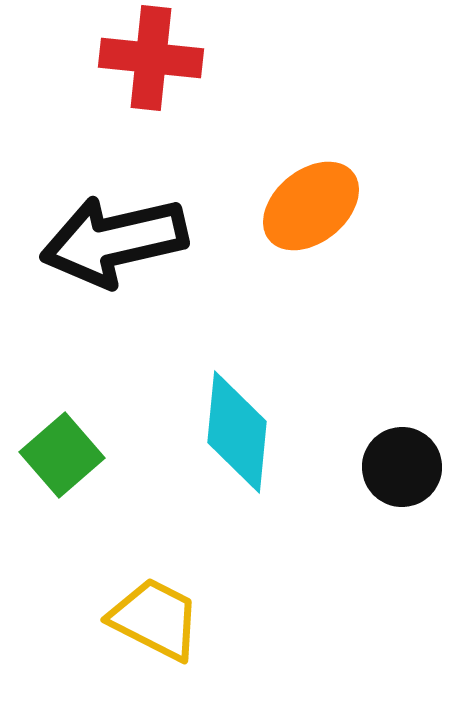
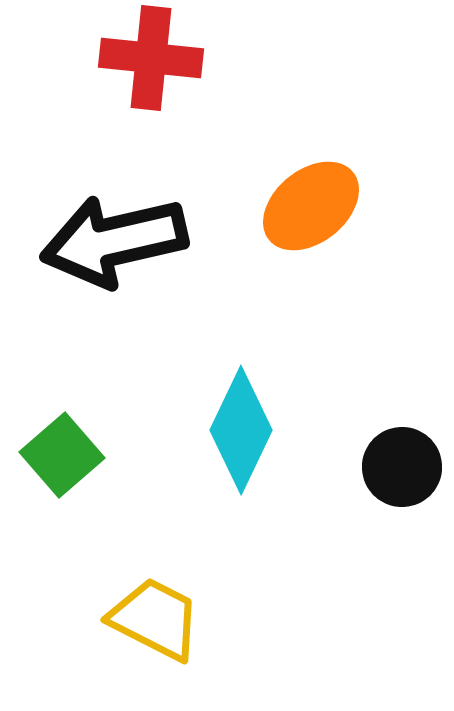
cyan diamond: moved 4 px right, 2 px up; rotated 20 degrees clockwise
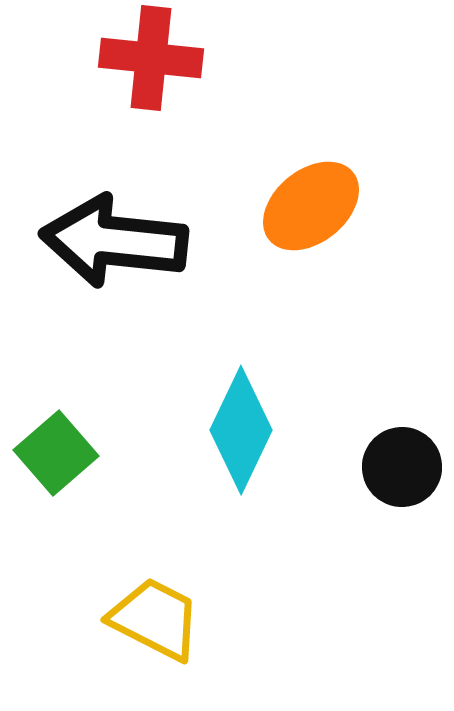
black arrow: rotated 19 degrees clockwise
green square: moved 6 px left, 2 px up
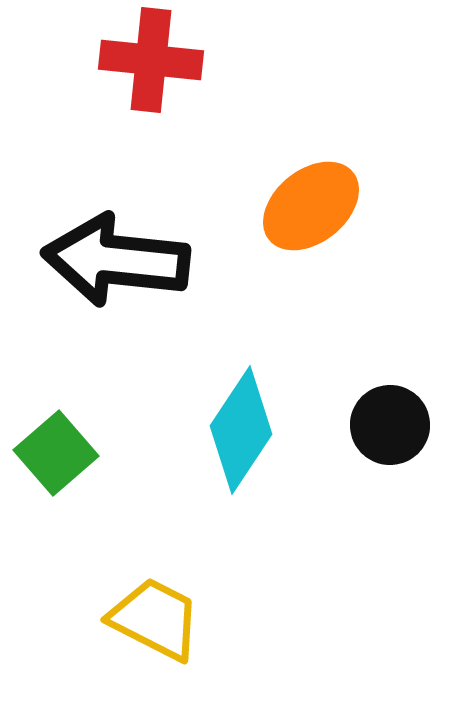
red cross: moved 2 px down
black arrow: moved 2 px right, 19 px down
cyan diamond: rotated 8 degrees clockwise
black circle: moved 12 px left, 42 px up
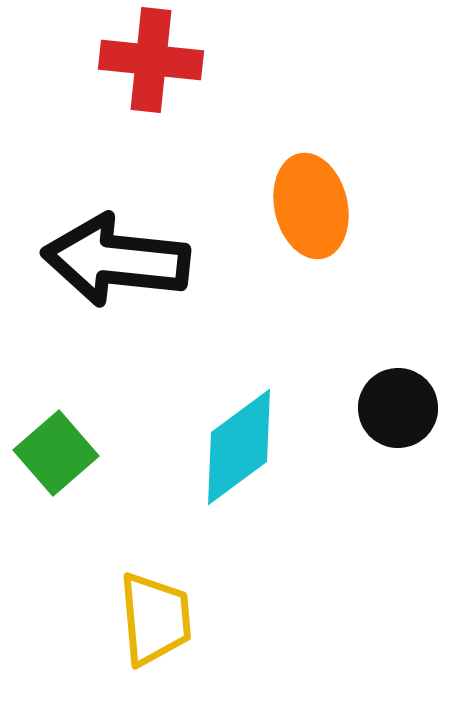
orange ellipse: rotated 64 degrees counterclockwise
black circle: moved 8 px right, 17 px up
cyan diamond: moved 2 px left, 17 px down; rotated 20 degrees clockwise
yellow trapezoid: rotated 58 degrees clockwise
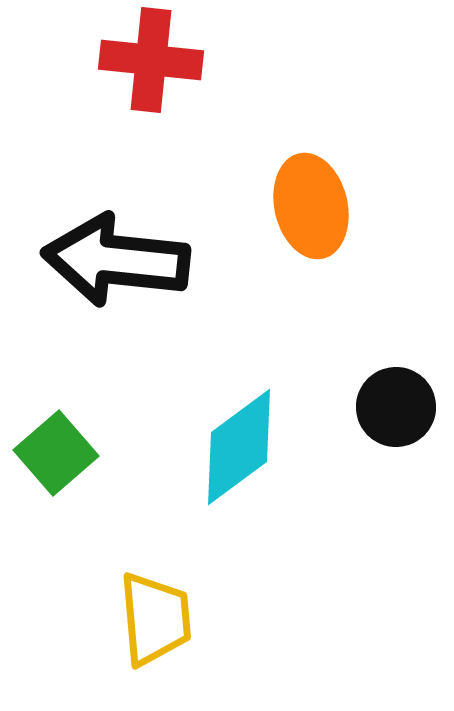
black circle: moved 2 px left, 1 px up
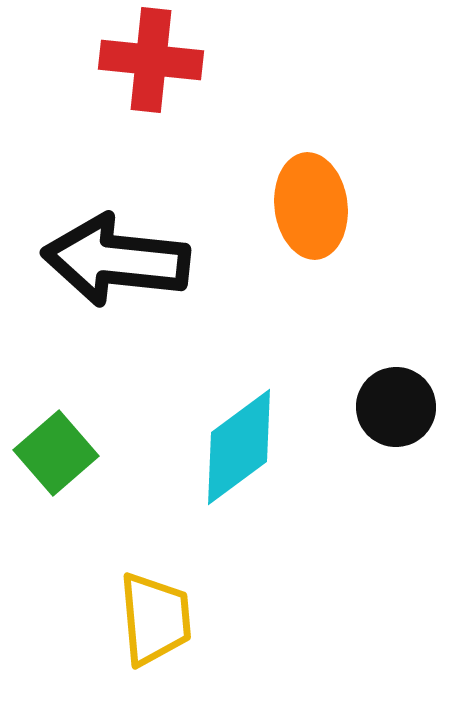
orange ellipse: rotated 6 degrees clockwise
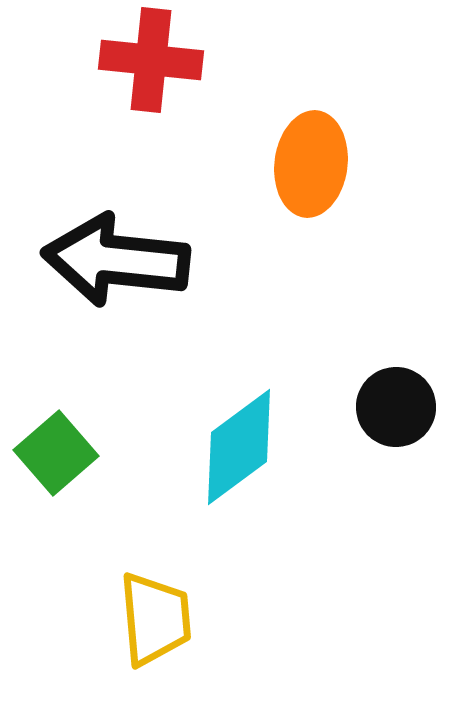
orange ellipse: moved 42 px up; rotated 14 degrees clockwise
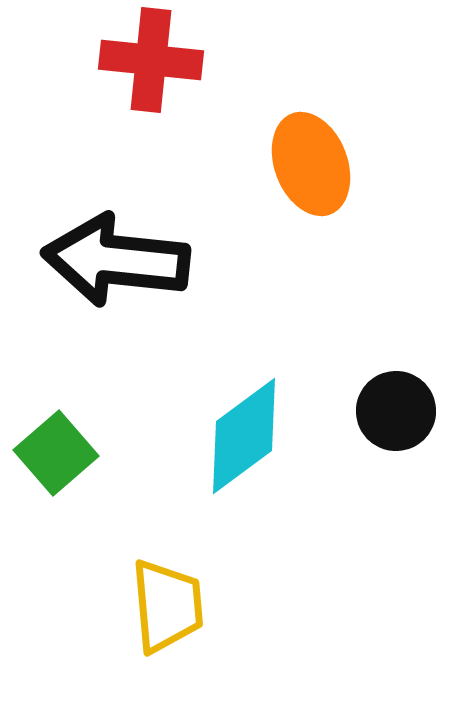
orange ellipse: rotated 28 degrees counterclockwise
black circle: moved 4 px down
cyan diamond: moved 5 px right, 11 px up
yellow trapezoid: moved 12 px right, 13 px up
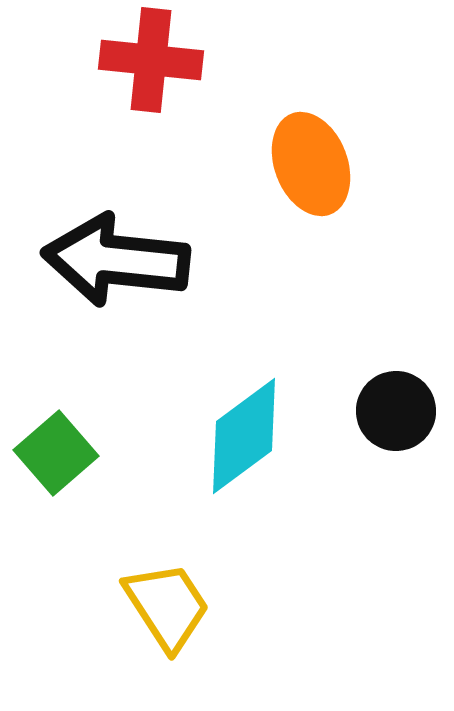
yellow trapezoid: rotated 28 degrees counterclockwise
